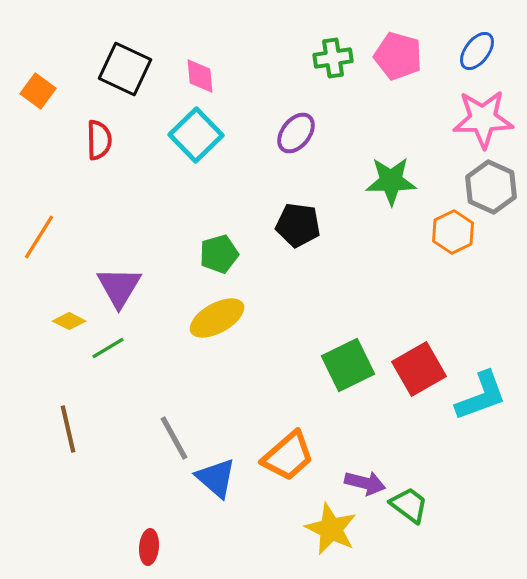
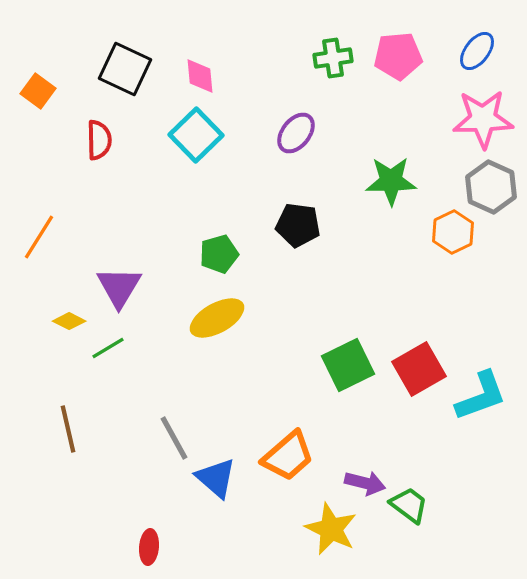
pink pentagon: rotated 21 degrees counterclockwise
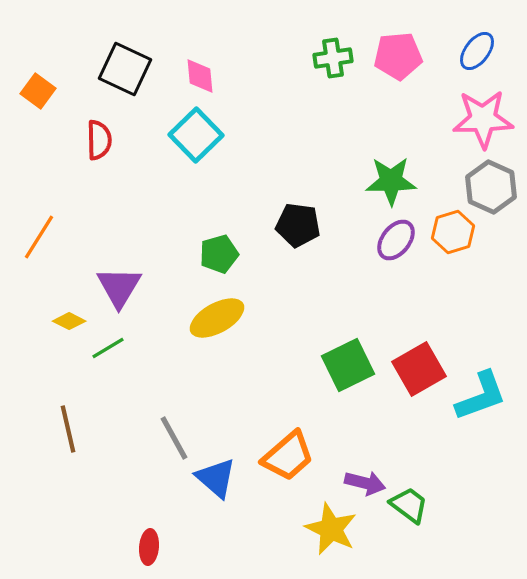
purple ellipse: moved 100 px right, 107 px down
orange hexagon: rotated 9 degrees clockwise
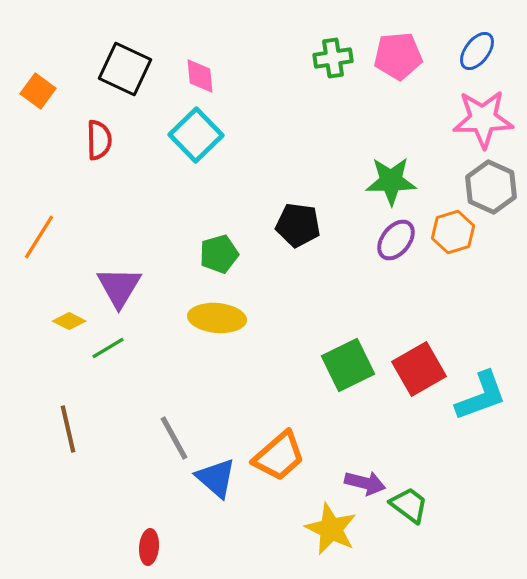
yellow ellipse: rotated 34 degrees clockwise
orange trapezoid: moved 9 px left
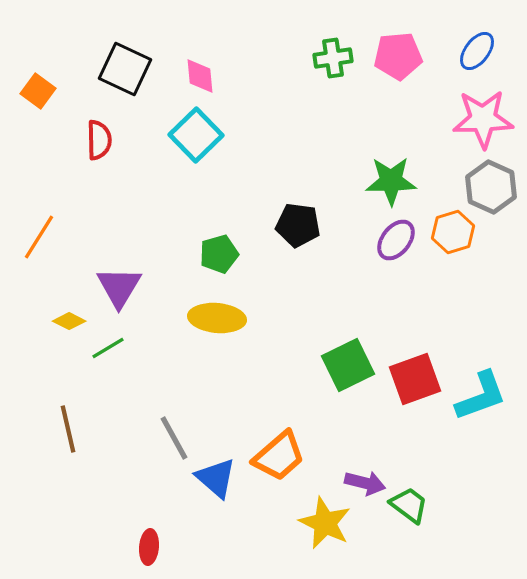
red square: moved 4 px left, 10 px down; rotated 10 degrees clockwise
yellow star: moved 6 px left, 6 px up
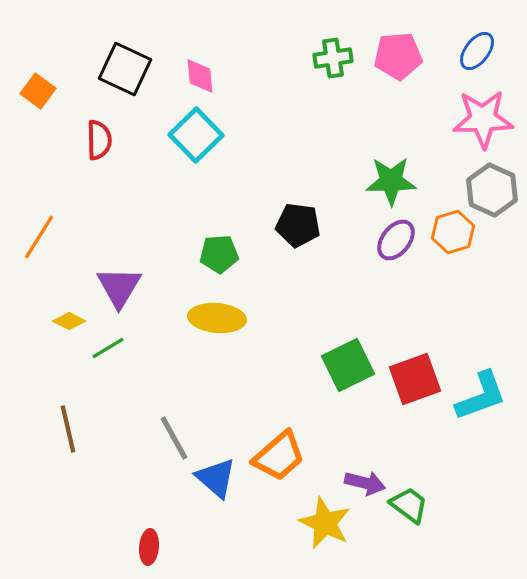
gray hexagon: moved 1 px right, 3 px down
green pentagon: rotated 12 degrees clockwise
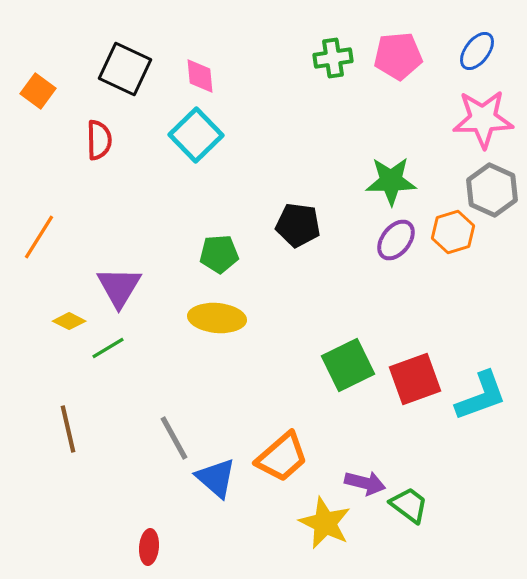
orange trapezoid: moved 3 px right, 1 px down
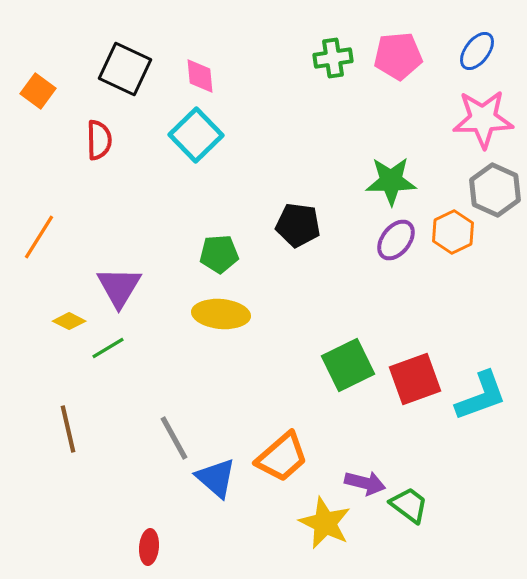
gray hexagon: moved 3 px right
orange hexagon: rotated 9 degrees counterclockwise
yellow ellipse: moved 4 px right, 4 px up
